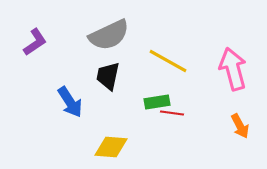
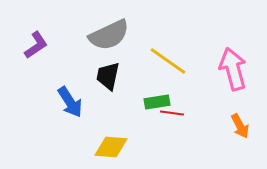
purple L-shape: moved 1 px right, 3 px down
yellow line: rotated 6 degrees clockwise
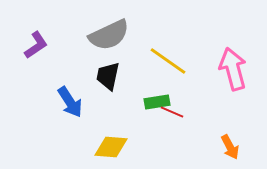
red line: moved 1 px up; rotated 15 degrees clockwise
orange arrow: moved 10 px left, 21 px down
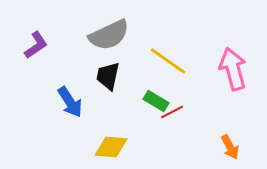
green rectangle: moved 1 px left, 1 px up; rotated 40 degrees clockwise
red line: rotated 50 degrees counterclockwise
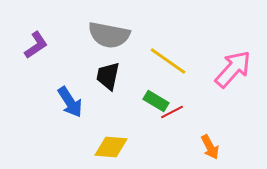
gray semicircle: rotated 36 degrees clockwise
pink arrow: rotated 57 degrees clockwise
orange arrow: moved 20 px left
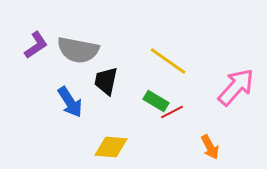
gray semicircle: moved 31 px left, 15 px down
pink arrow: moved 3 px right, 18 px down
black trapezoid: moved 2 px left, 5 px down
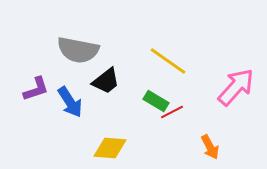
purple L-shape: moved 44 px down; rotated 16 degrees clockwise
black trapezoid: rotated 140 degrees counterclockwise
yellow diamond: moved 1 px left, 1 px down
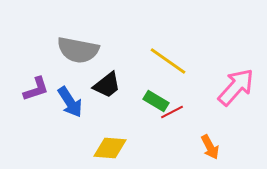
black trapezoid: moved 1 px right, 4 px down
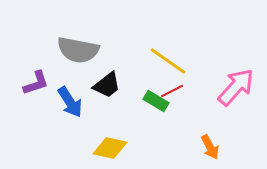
purple L-shape: moved 6 px up
red line: moved 21 px up
yellow diamond: rotated 8 degrees clockwise
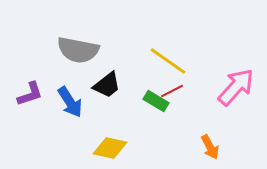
purple L-shape: moved 6 px left, 11 px down
